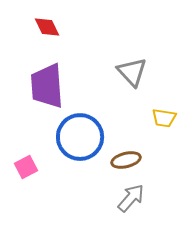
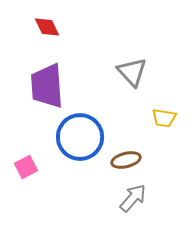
gray arrow: moved 2 px right
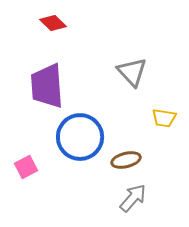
red diamond: moved 6 px right, 4 px up; rotated 20 degrees counterclockwise
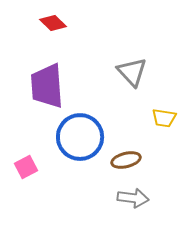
gray arrow: rotated 56 degrees clockwise
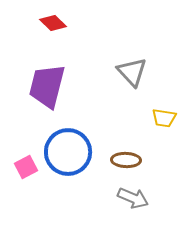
purple trapezoid: rotated 18 degrees clockwise
blue circle: moved 12 px left, 15 px down
brown ellipse: rotated 16 degrees clockwise
gray arrow: rotated 16 degrees clockwise
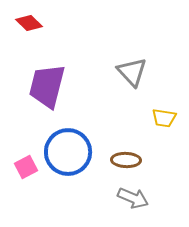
red diamond: moved 24 px left
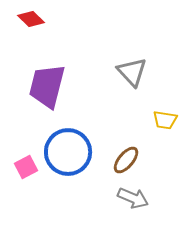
red diamond: moved 2 px right, 4 px up
yellow trapezoid: moved 1 px right, 2 px down
brown ellipse: rotated 52 degrees counterclockwise
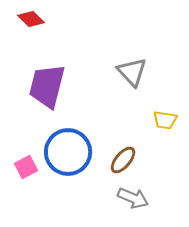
brown ellipse: moved 3 px left
